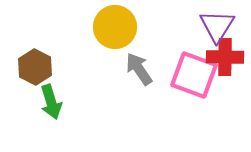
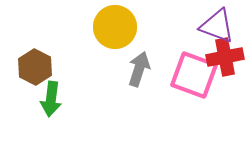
purple triangle: rotated 42 degrees counterclockwise
red cross: rotated 12 degrees counterclockwise
gray arrow: rotated 52 degrees clockwise
green arrow: moved 3 px up; rotated 24 degrees clockwise
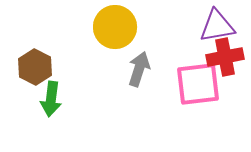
purple triangle: rotated 30 degrees counterclockwise
pink square: moved 4 px right, 9 px down; rotated 27 degrees counterclockwise
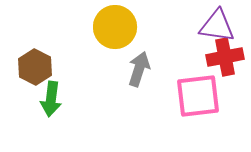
purple triangle: rotated 18 degrees clockwise
pink square: moved 12 px down
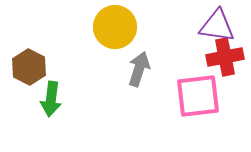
brown hexagon: moved 6 px left
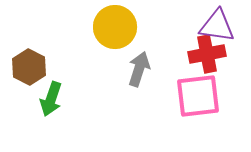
red cross: moved 18 px left, 3 px up
green arrow: rotated 12 degrees clockwise
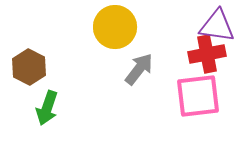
gray arrow: rotated 20 degrees clockwise
green arrow: moved 4 px left, 9 px down
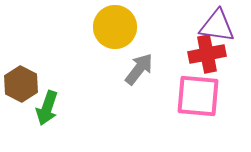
brown hexagon: moved 8 px left, 17 px down
pink square: rotated 12 degrees clockwise
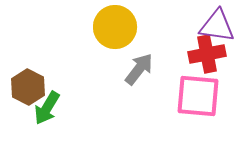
brown hexagon: moved 7 px right, 3 px down
green arrow: rotated 12 degrees clockwise
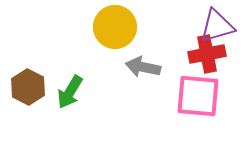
purple triangle: rotated 24 degrees counterclockwise
gray arrow: moved 4 px right, 2 px up; rotated 116 degrees counterclockwise
green arrow: moved 23 px right, 16 px up
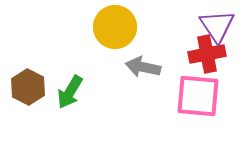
purple triangle: rotated 48 degrees counterclockwise
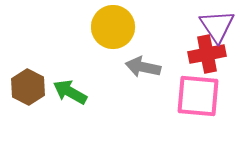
yellow circle: moved 2 px left
green arrow: rotated 88 degrees clockwise
